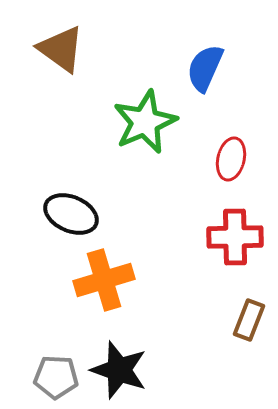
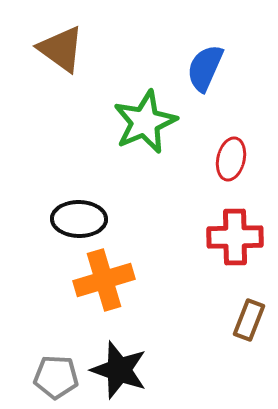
black ellipse: moved 8 px right, 5 px down; rotated 22 degrees counterclockwise
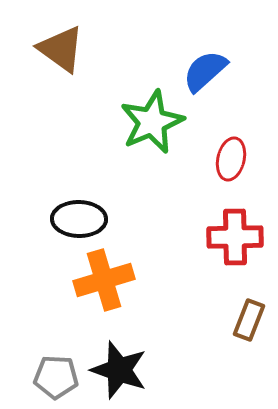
blue semicircle: moved 3 px down; rotated 24 degrees clockwise
green star: moved 7 px right
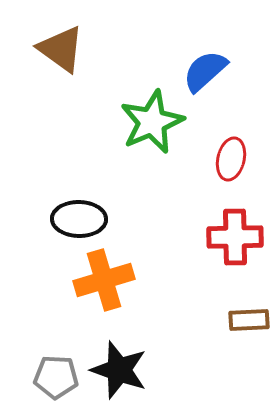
brown rectangle: rotated 66 degrees clockwise
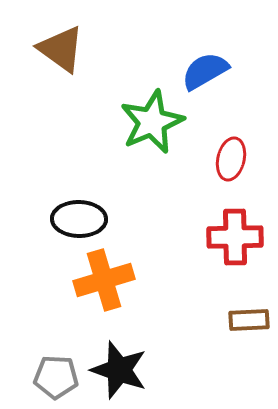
blue semicircle: rotated 12 degrees clockwise
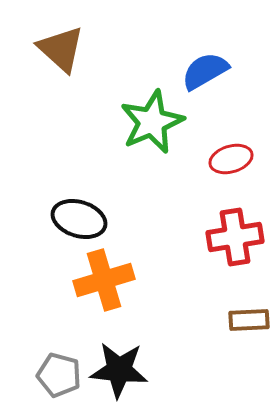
brown triangle: rotated 6 degrees clockwise
red ellipse: rotated 60 degrees clockwise
black ellipse: rotated 16 degrees clockwise
red cross: rotated 8 degrees counterclockwise
black star: rotated 14 degrees counterclockwise
gray pentagon: moved 3 px right, 2 px up; rotated 12 degrees clockwise
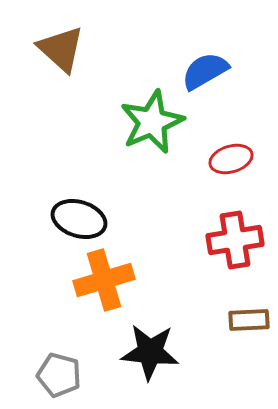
red cross: moved 3 px down
black star: moved 31 px right, 18 px up
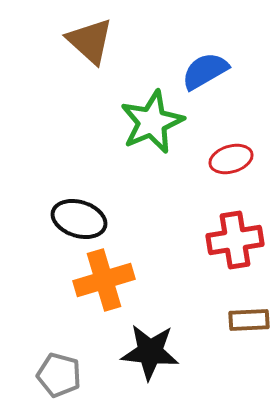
brown triangle: moved 29 px right, 8 px up
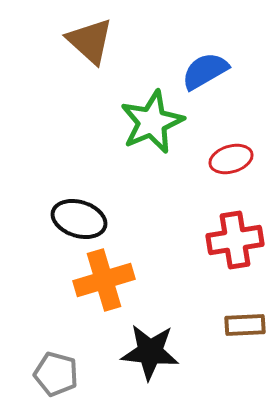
brown rectangle: moved 4 px left, 5 px down
gray pentagon: moved 3 px left, 1 px up
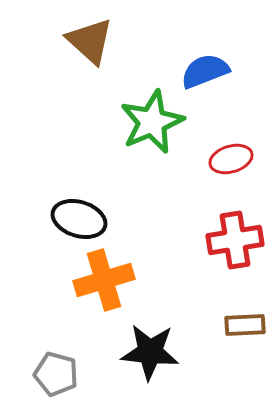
blue semicircle: rotated 9 degrees clockwise
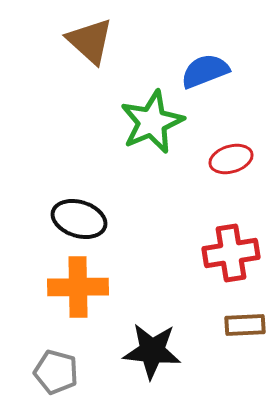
red cross: moved 4 px left, 13 px down
orange cross: moved 26 px left, 7 px down; rotated 16 degrees clockwise
black star: moved 2 px right, 1 px up
gray pentagon: moved 2 px up
